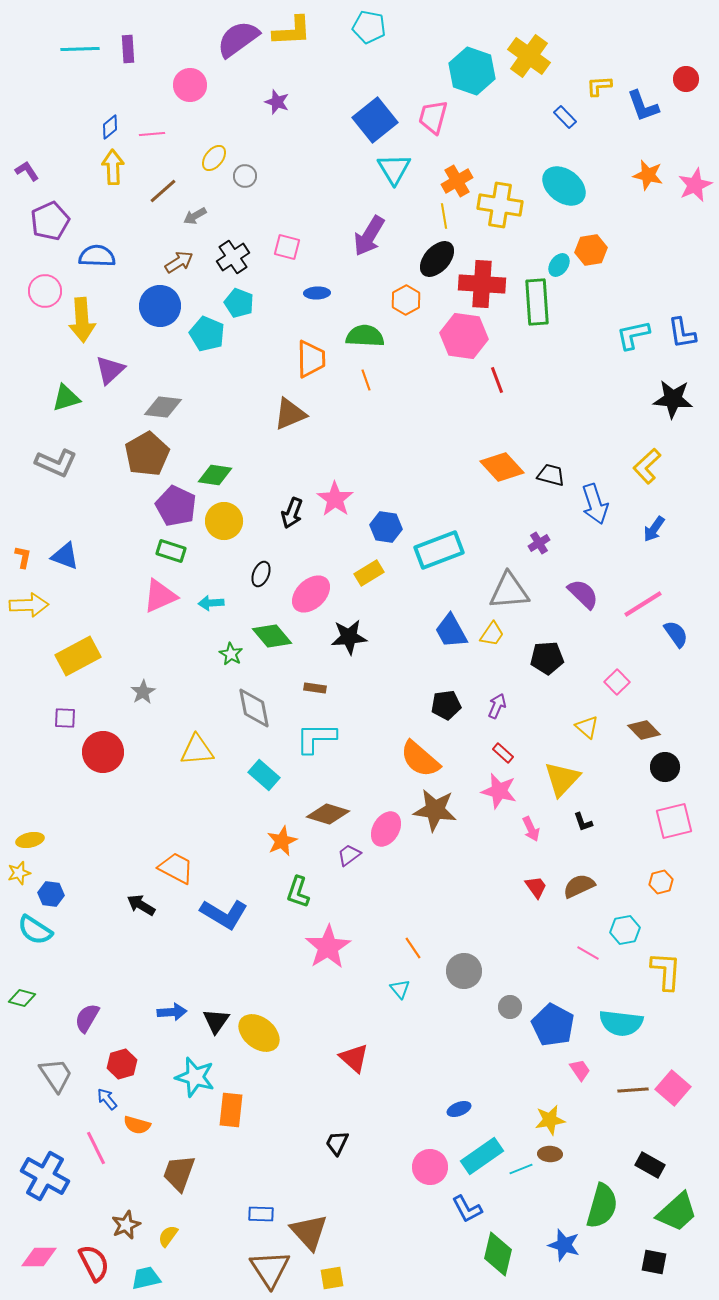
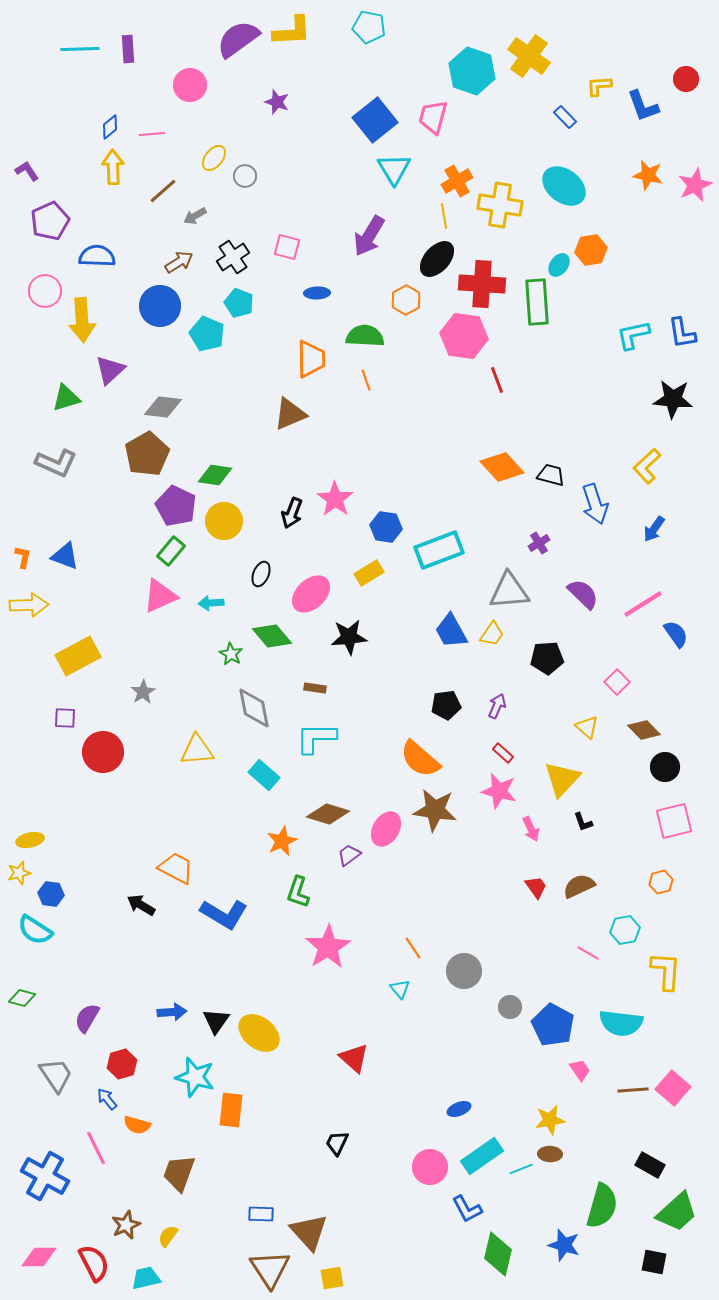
green rectangle at (171, 551): rotated 68 degrees counterclockwise
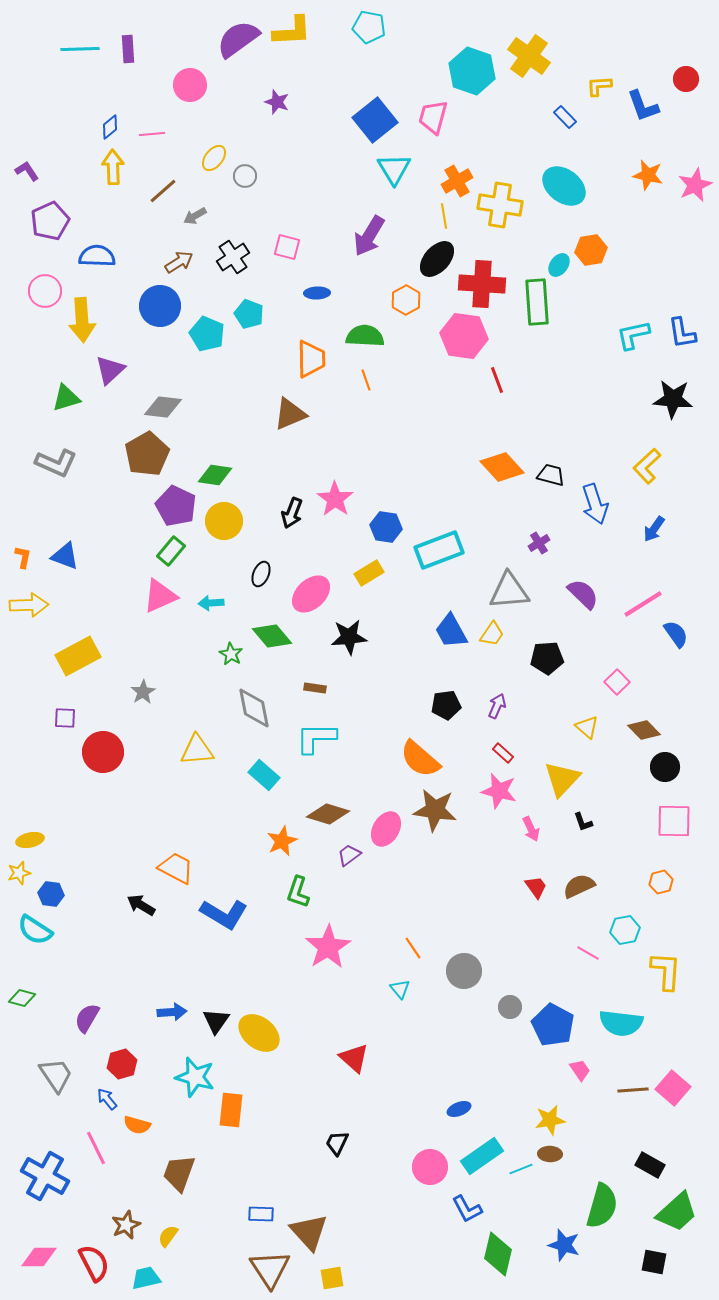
cyan pentagon at (239, 303): moved 10 px right, 11 px down
pink square at (674, 821): rotated 15 degrees clockwise
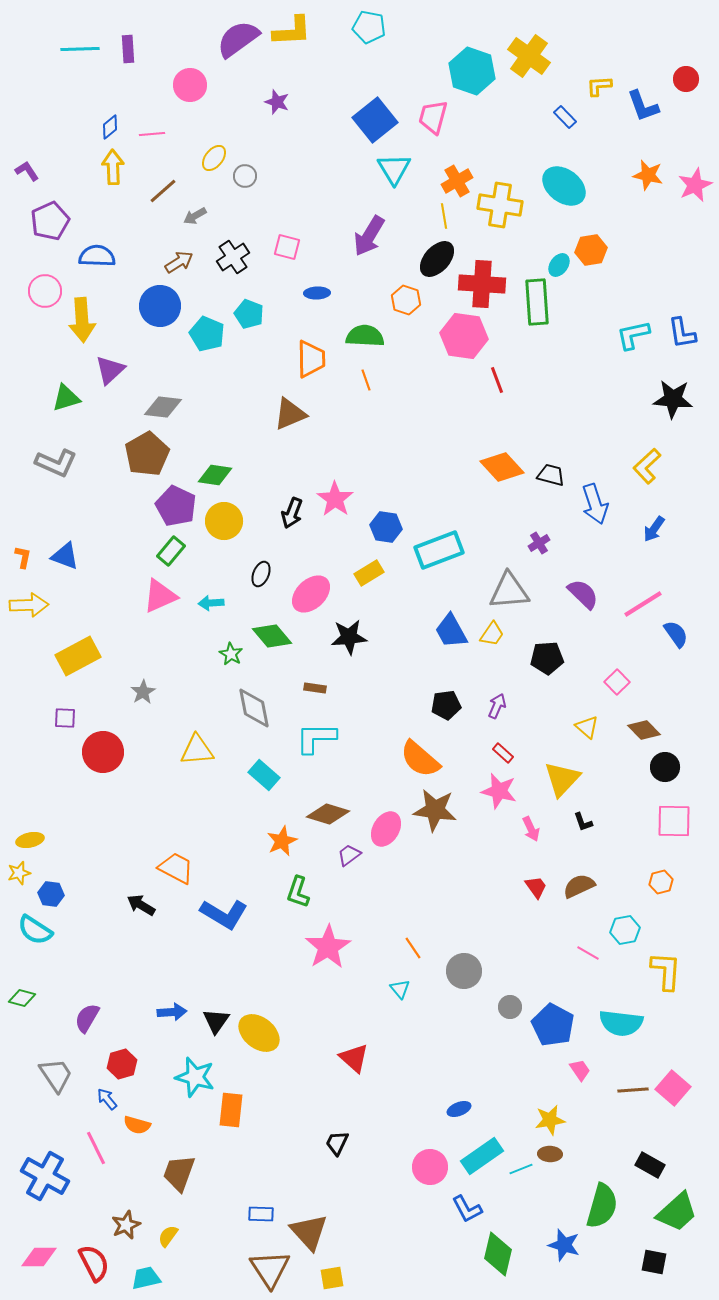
orange hexagon at (406, 300): rotated 12 degrees counterclockwise
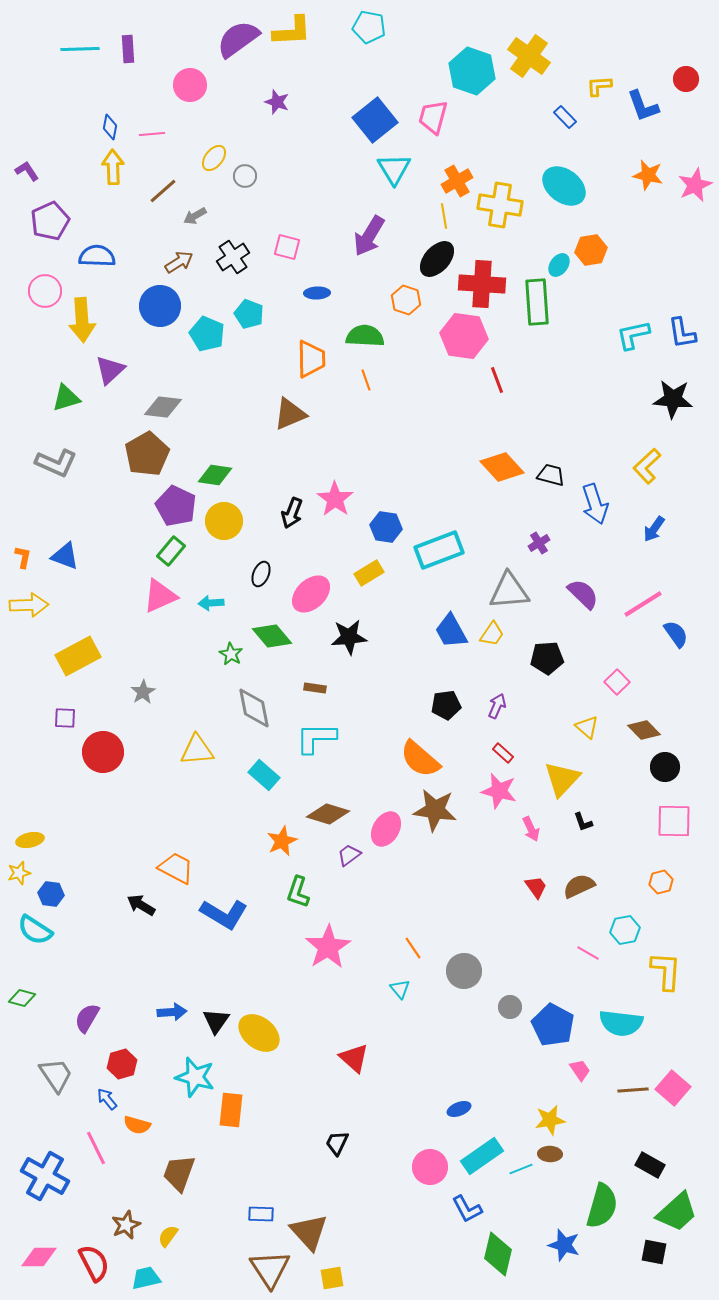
blue diamond at (110, 127): rotated 40 degrees counterclockwise
black square at (654, 1262): moved 10 px up
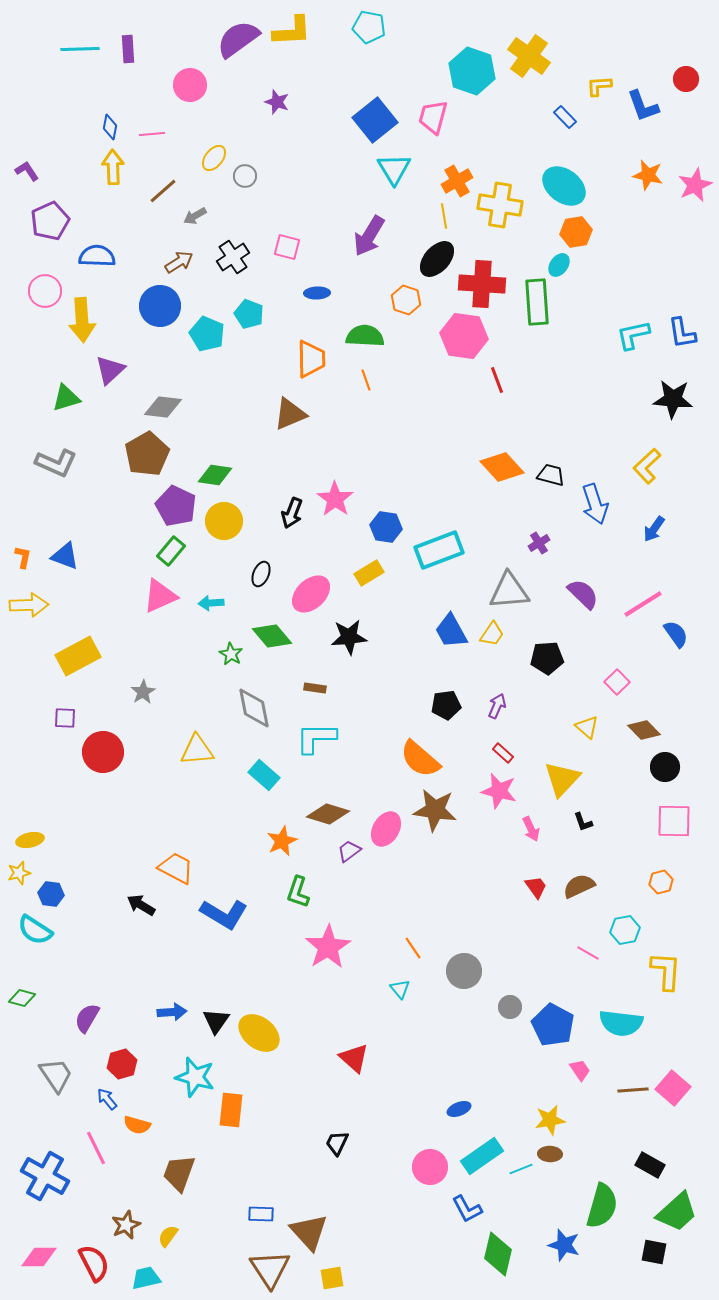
orange hexagon at (591, 250): moved 15 px left, 18 px up
purple trapezoid at (349, 855): moved 4 px up
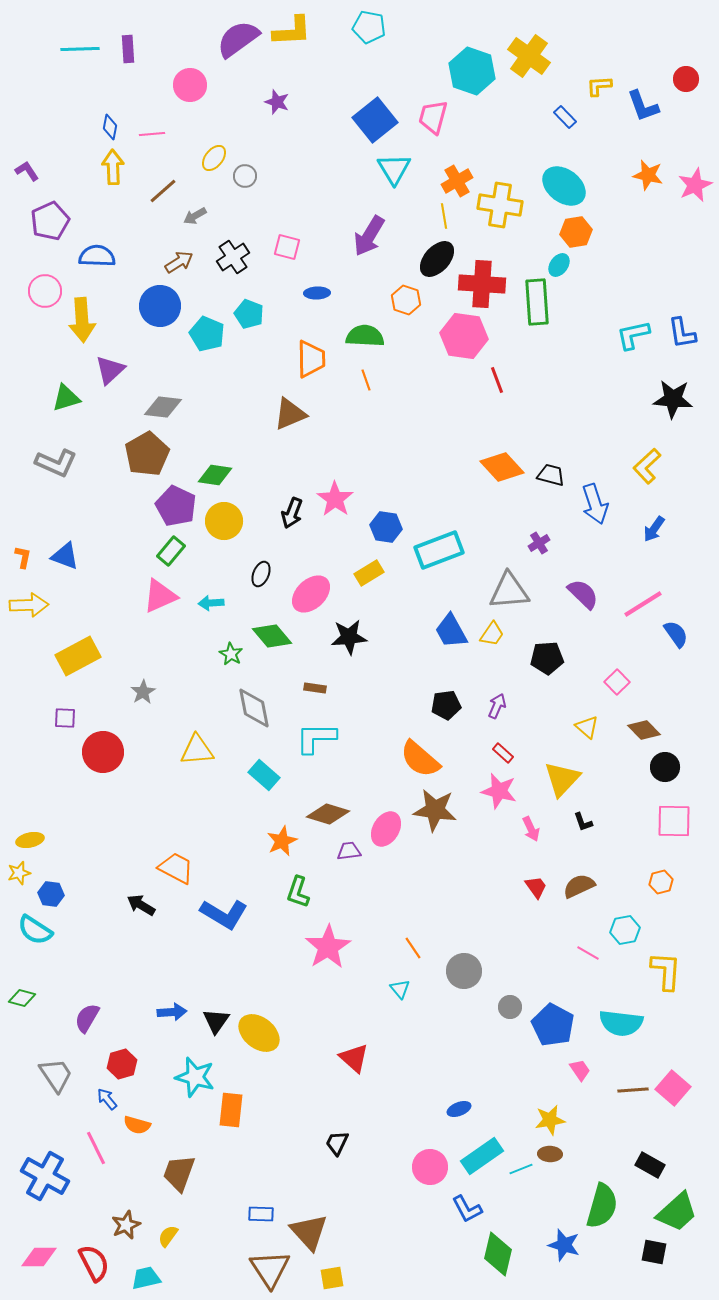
purple trapezoid at (349, 851): rotated 30 degrees clockwise
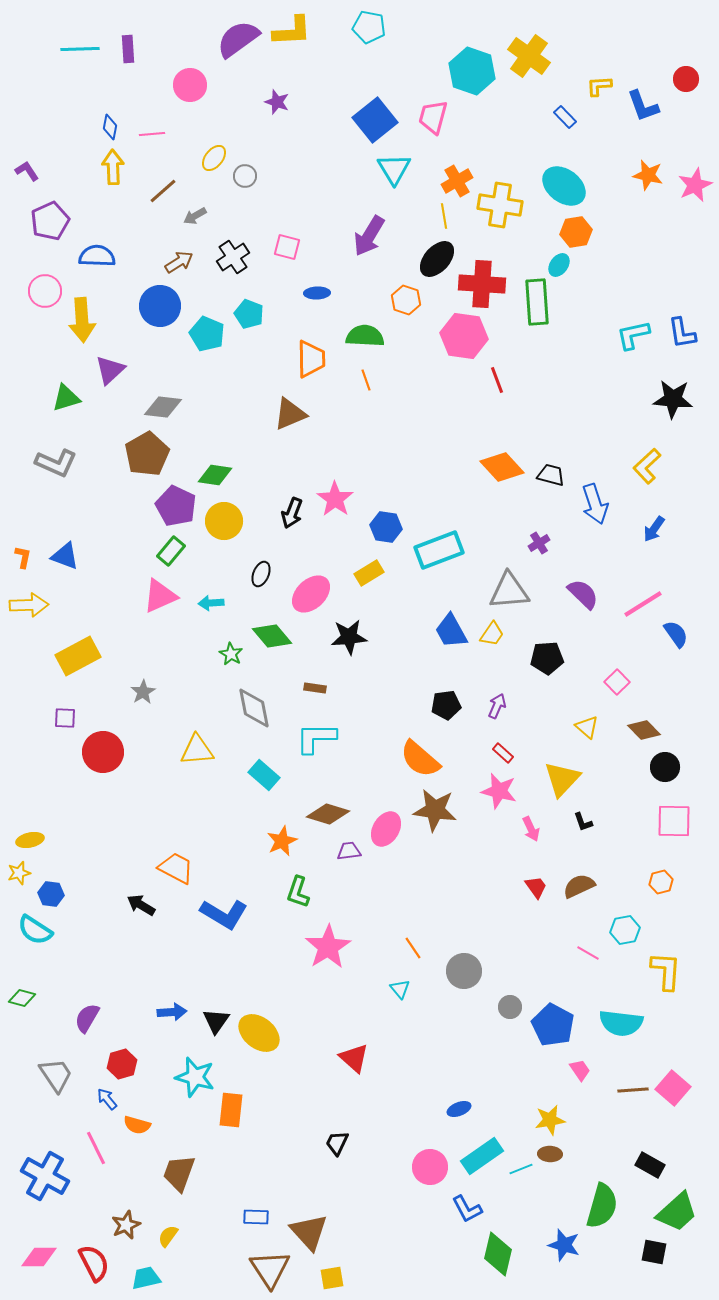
blue rectangle at (261, 1214): moved 5 px left, 3 px down
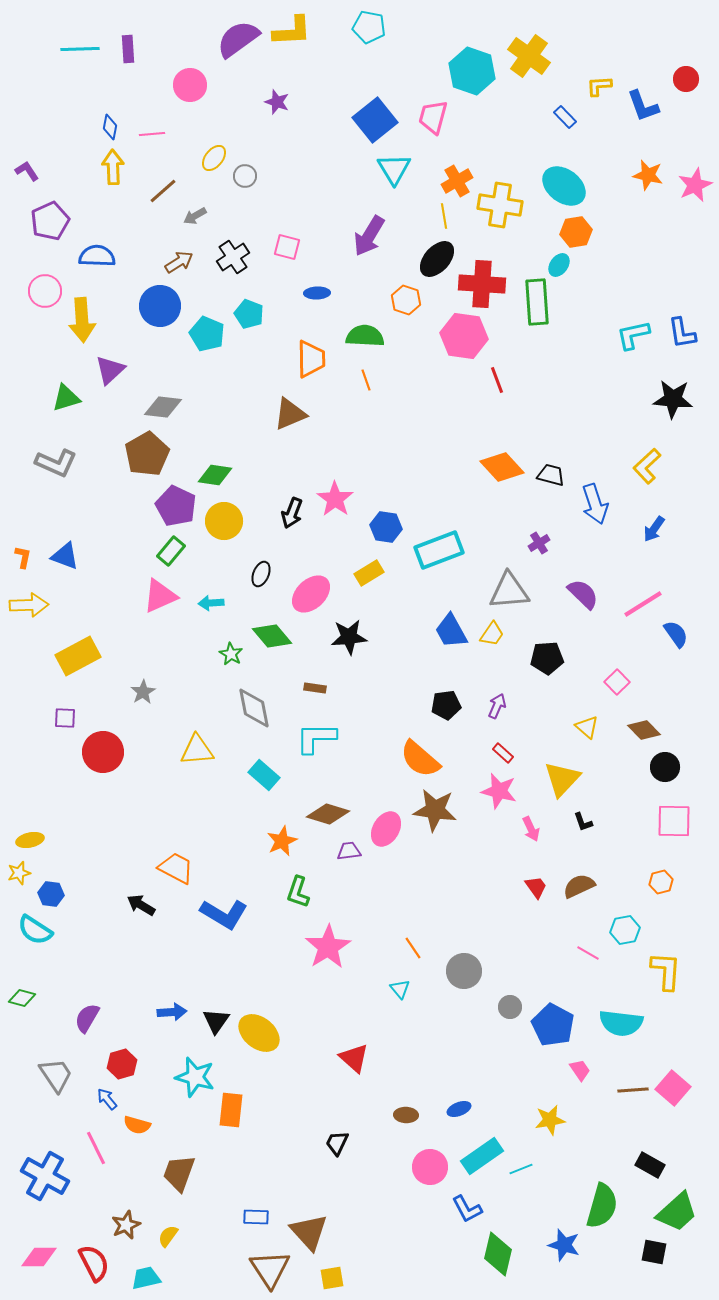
brown ellipse at (550, 1154): moved 144 px left, 39 px up
